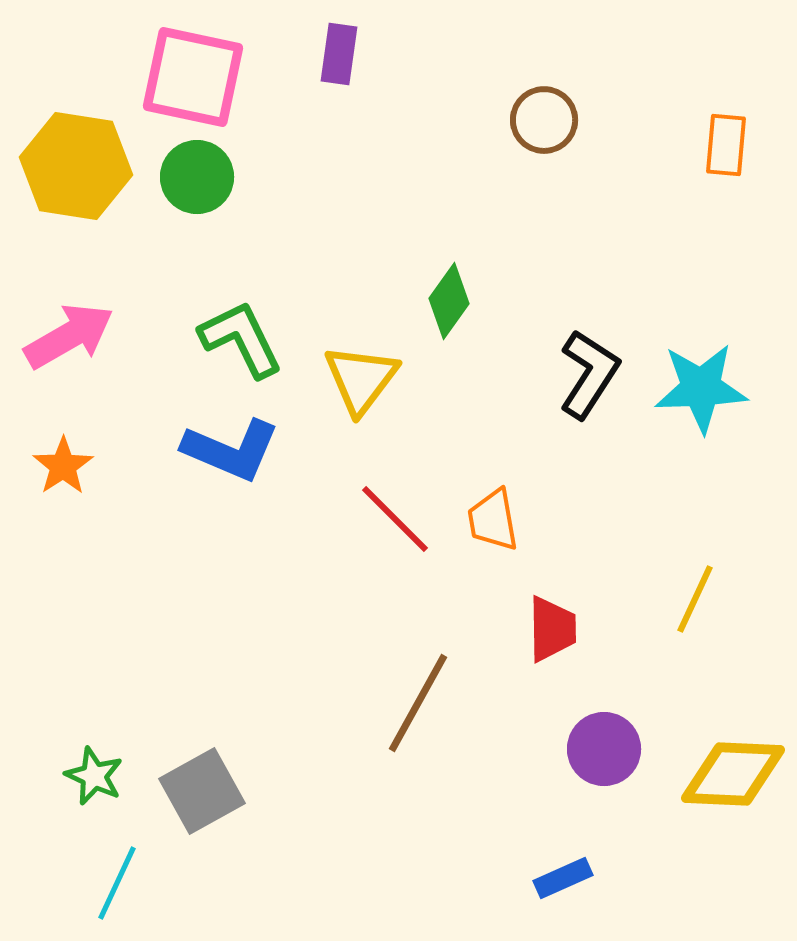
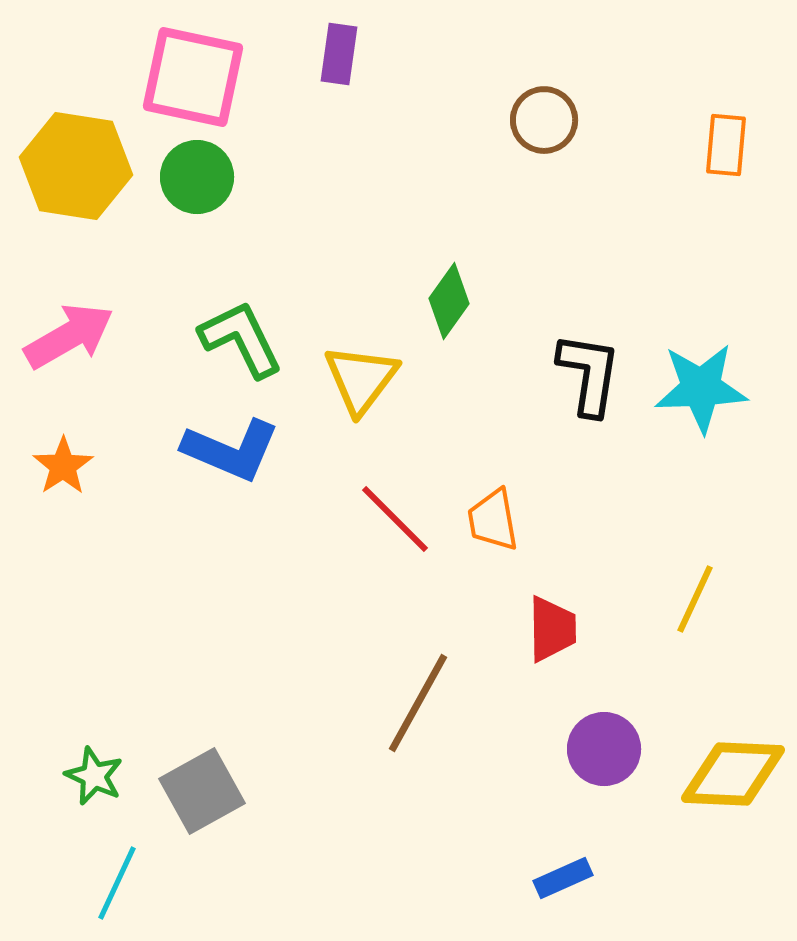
black L-shape: rotated 24 degrees counterclockwise
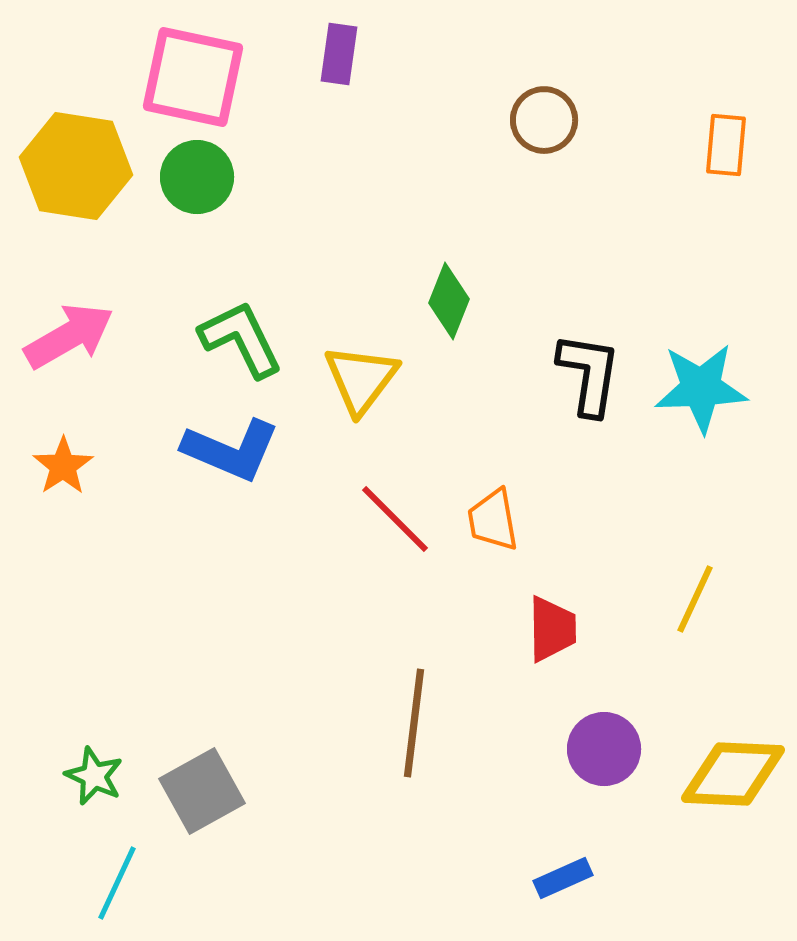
green diamond: rotated 14 degrees counterclockwise
brown line: moved 4 px left, 20 px down; rotated 22 degrees counterclockwise
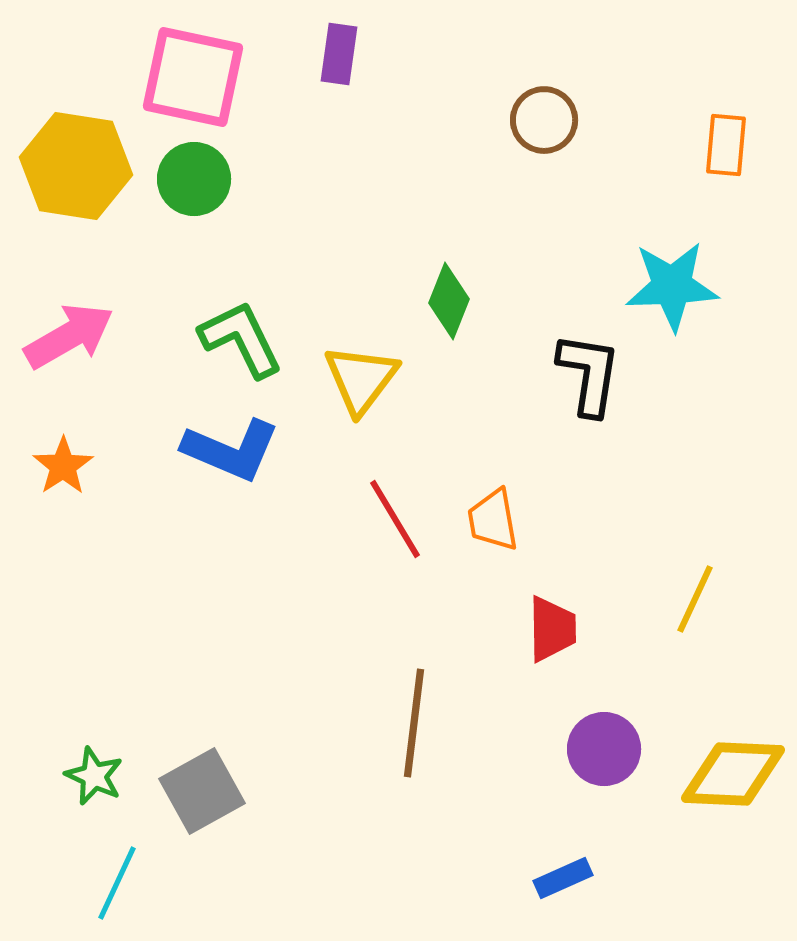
green circle: moved 3 px left, 2 px down
cyan star: moved 29 px left, 102 px up
red line: rotated 14 degrees clockwise
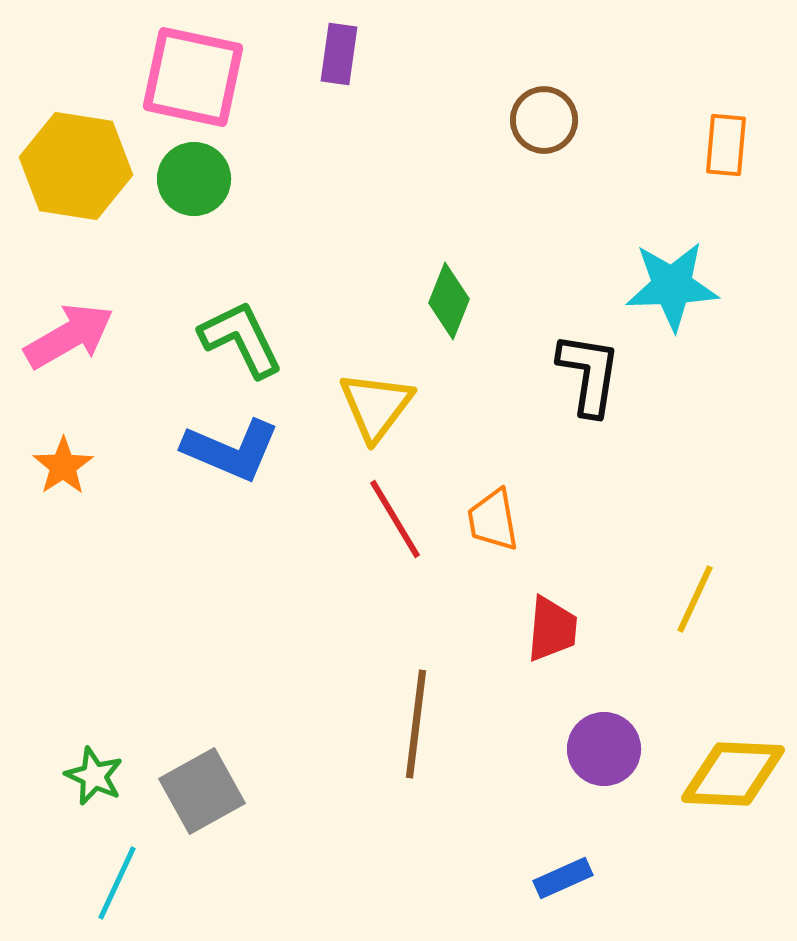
yellow triangle: moved 15 px right, 27 px down
red trapezoid: rotated 6 degrees clockwise
brown line: moved 2 px right, 1 px down
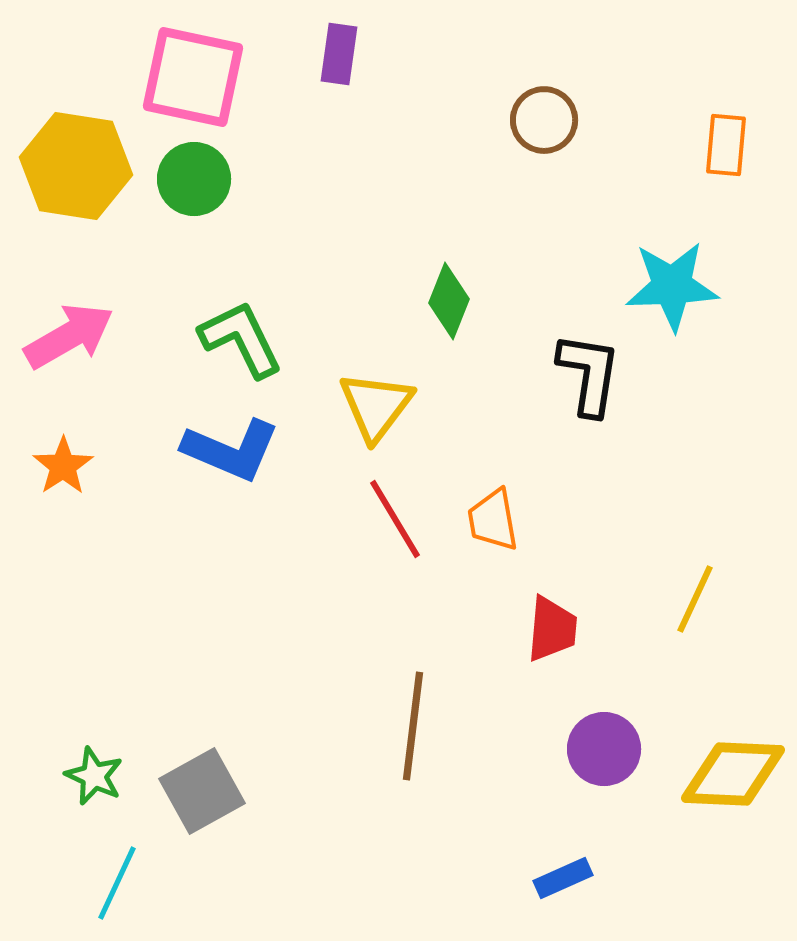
brown line: moved 3 px left, 2 px down
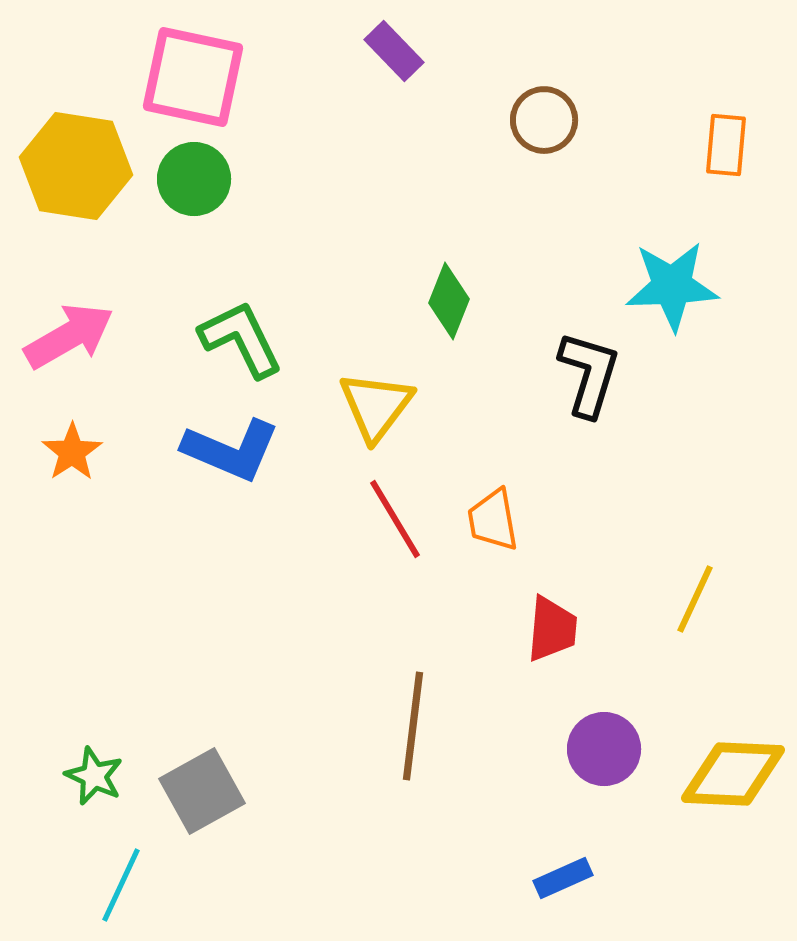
purple rectangle: moved 55 px right, 3 px up; rotated 52 degrees counterclockwise
black L-shape: rotated 8 degrees clockwise
orange star: moved 9 px right, 14 px up
cyan line: moved 4 px right, 2 px down
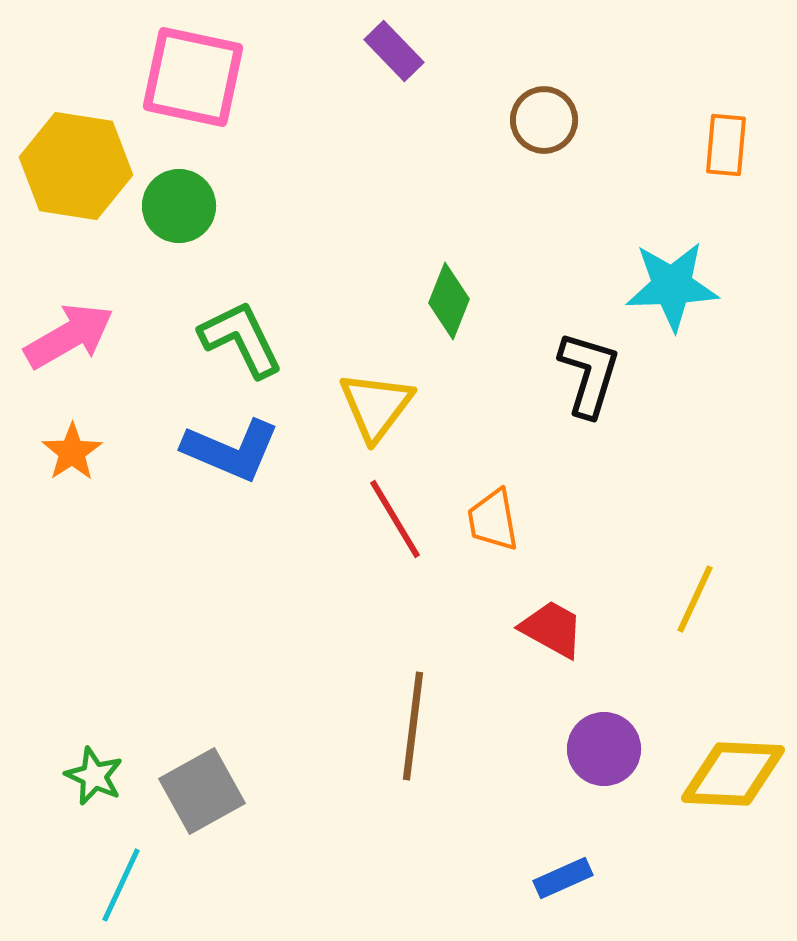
green circle: moved 15 px left, 27 px down
red trapezoid: rotated 66 degrees counterclockwise
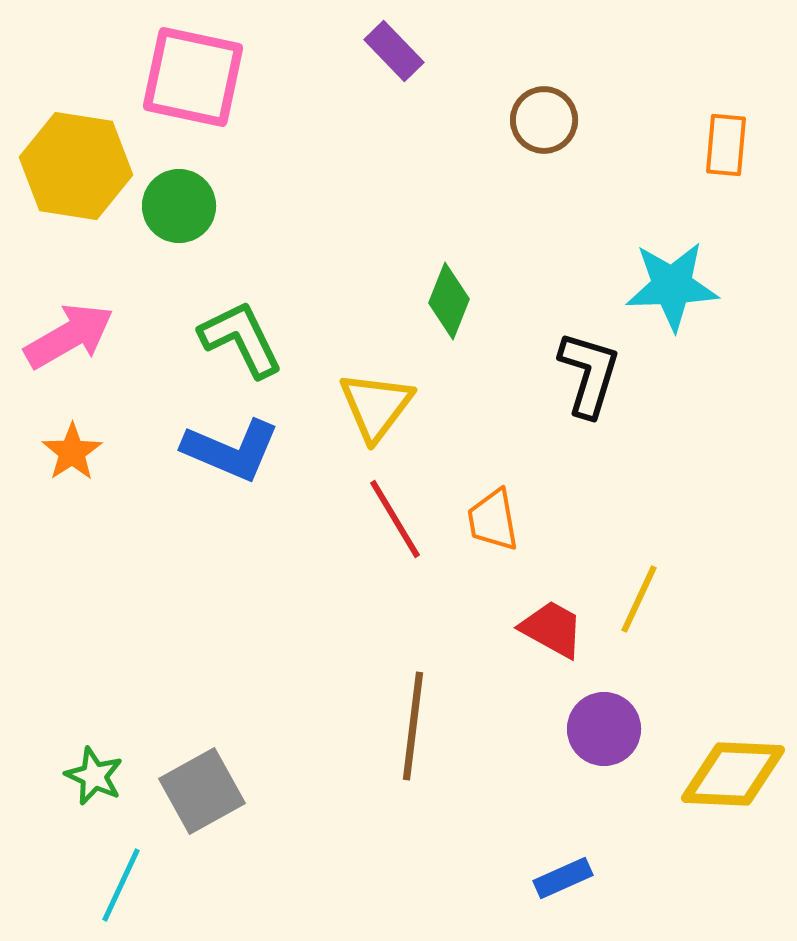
yellow line: moved 56 px left
purple circle: moved 20 px up
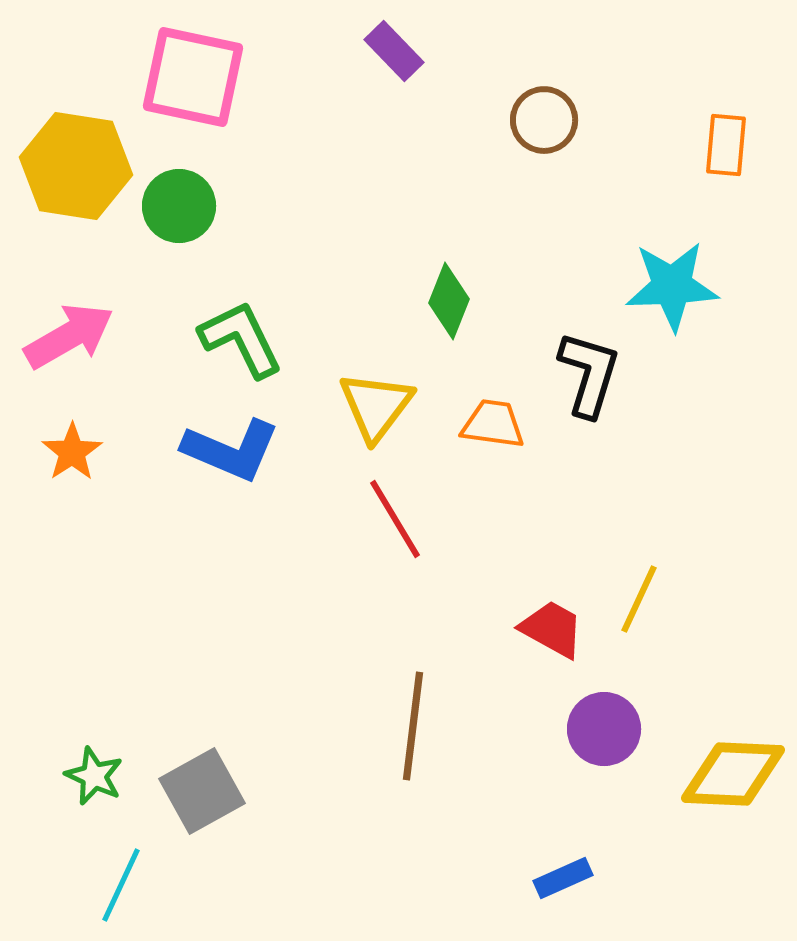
orange trapezoid: moved 96 px up; rotated 108 degrees clockwise
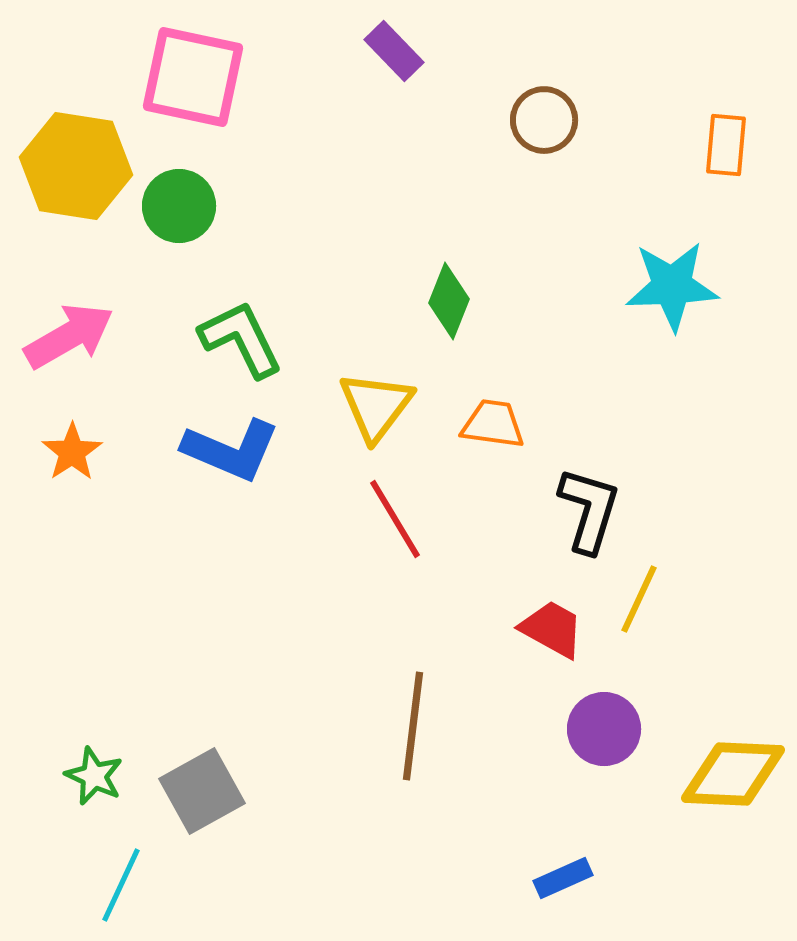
black L-shape: moved 136 px down
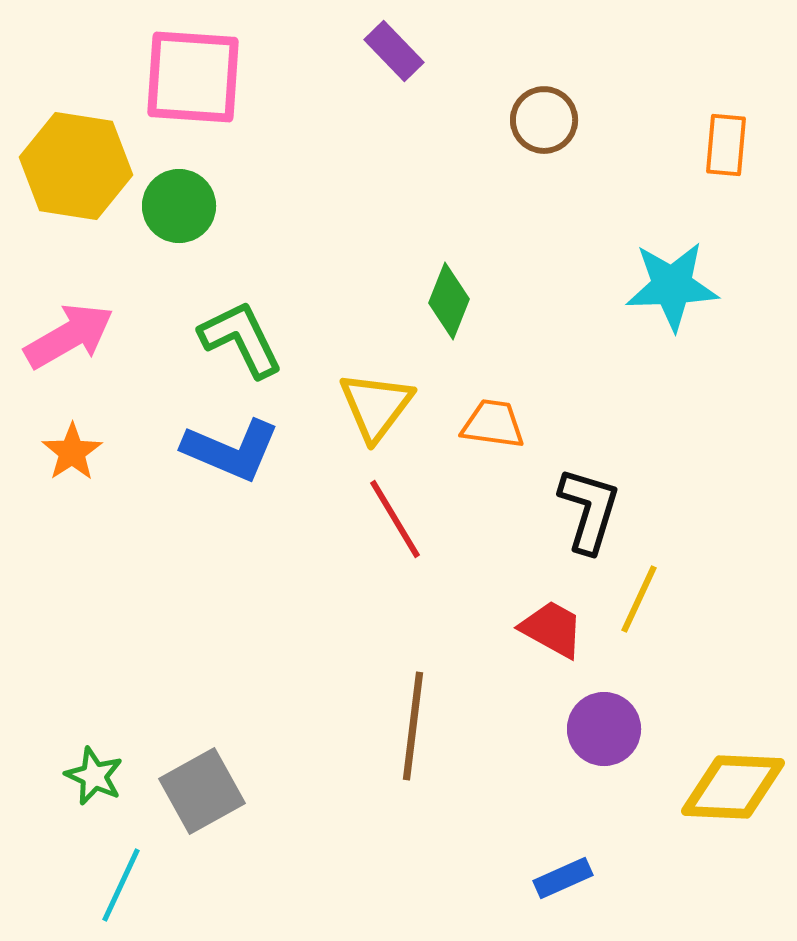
pink square: rotated 8 degrees counterclockwise
yellow diamond: moved 13 px down
